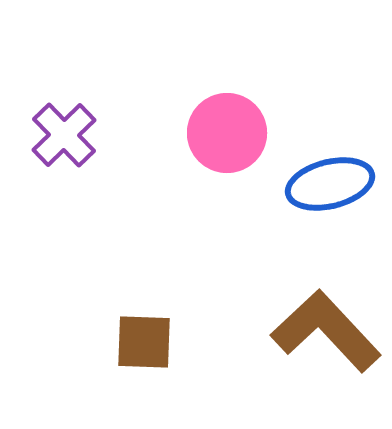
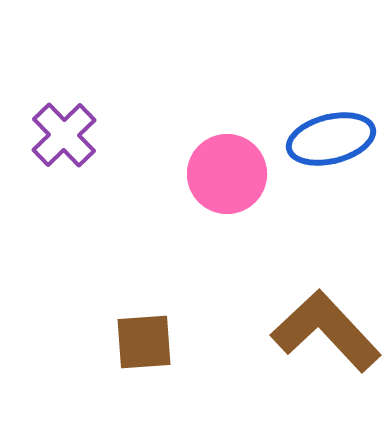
pink circle: moved 41 px down
blue ellipse: moved 1 px right, 45 px up
brown square: rotated 6 degrees counterclockwise
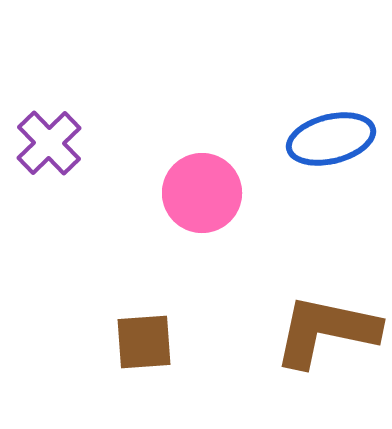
purple cross: moved 15 px left, 8 px down
pink circle: moved 25 px left, 19 px down
brown L-shape: rotated 35 degrees counterclockwise
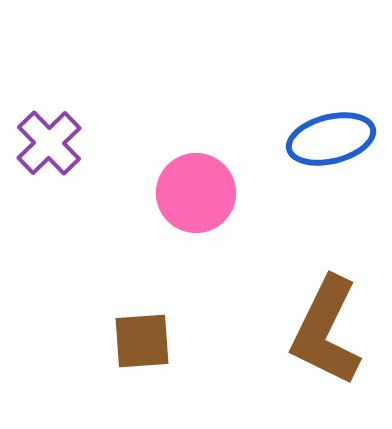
pink circle: moved 6 px left
brown L-shape: rotated 76 degrees counterclockwise
brown square: moved 2 px left, 1 px up
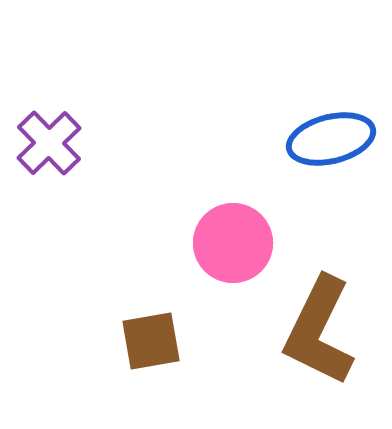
pink circle: moved 37 px right, 50 px down
brown L-shape: moved 7 px left
brown square: moved 9 px right; rotated 6 degrees counterclockwise
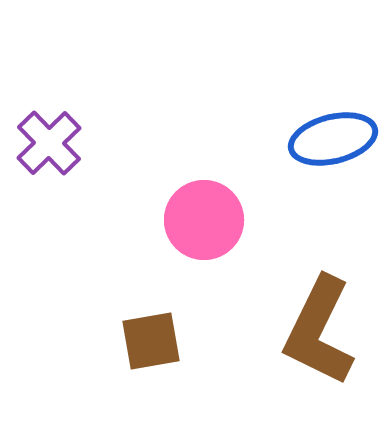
blue ellipse: moved 2 px right
pink circle: moved 29 px left, 23 px up
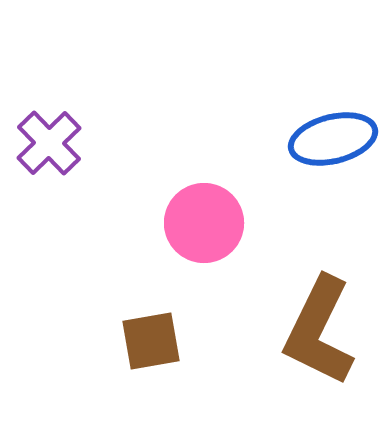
pink circle: moved 3 px down
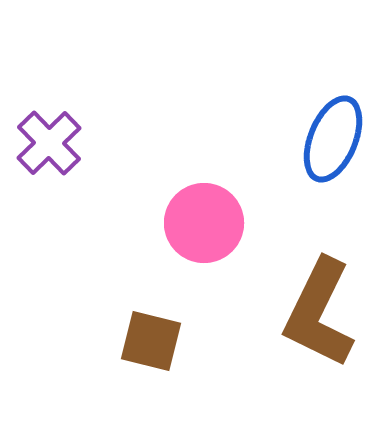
blue ellipse: rotated 54 degrees counterclockwise
brown L-shape: moved 18 px up
brown square: rotated 24 degrees clockwise
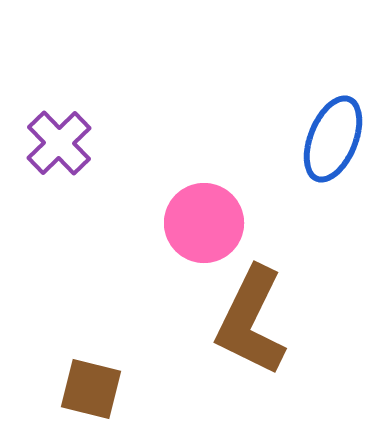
purple cross: moved 10 px right
brown L-shape: moved 68 px left, 8 px down
brown square: moved 60 px left, 48 px down
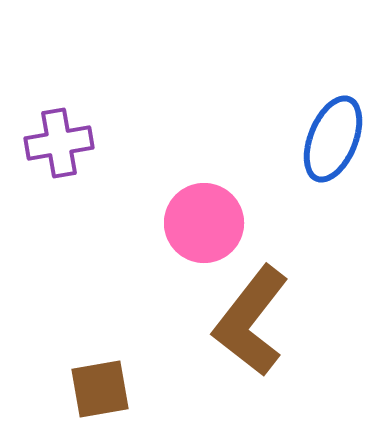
purple cross: rotated 34 degrees clockwise
brown L-shape: rotated 12 degrees clockwise
brown square: moved 9 px right; rotated 24 degrees counterclockwise
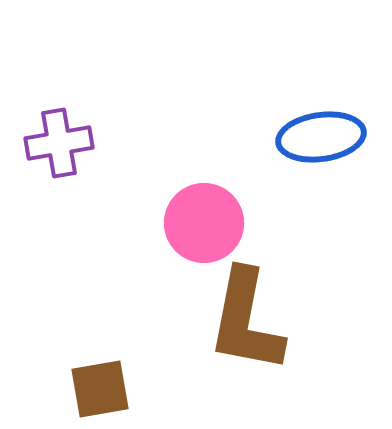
blue ellipse: moved 12 px left, 2 px up; rotated 60 degrees clockwise
brown L-shape: moved 5 px left; rotated 27 degrees counterclockwise
